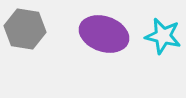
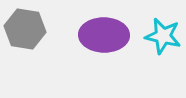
purple ellipse: moved 1 px down; rotated 18 degrees counterclockwise
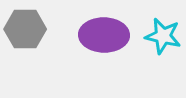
gray hexagon: rotated 9 degrees counterclockwise
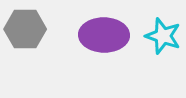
cyan star: rotated 6 degrees clockwise
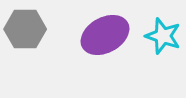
purple ellipse: moved 1 px right; rotated 30 degrees counterclockwise
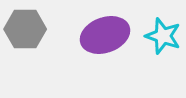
purple ellipse: rotated 9 degrees clockwise
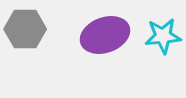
cyan star: rotated 24 degrees counterclockwise
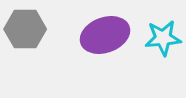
cyan star: moved 2 px down
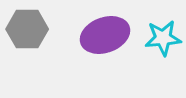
gray hexagon: moved 2 px right
